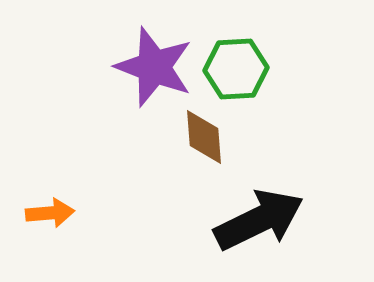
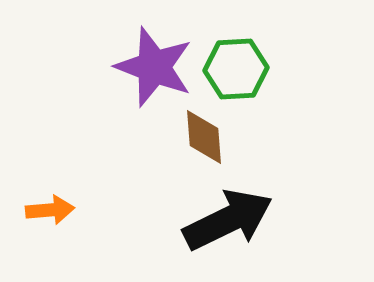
orange arrow: moved 3 px up
black arrow: moved 31 px left
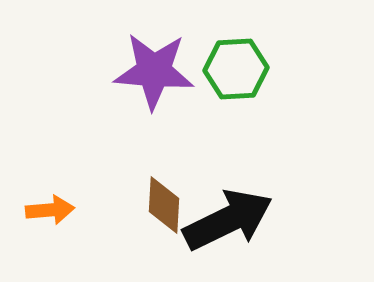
purple star: moved 4 px down; rotated 16 degrees counterclockwise
brown diamond: moved 40 px left, 68 px down; rotated 8 degrees clockwise
